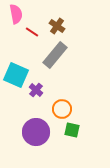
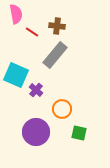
brown cross: rotated 28 degrees counterclockwise
green square: moved 7 px right, 3 px down
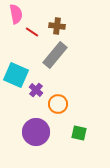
orange circle: moved 4 px left, 5 px up
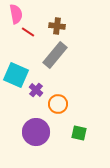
red line: moved 4 px left
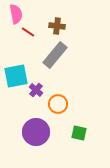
cyan square: moved 1 px down; rotated 35 degrees counterclockwise
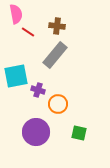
purple cross: moved 2 px right; rotated 24 degrees counterclockwise
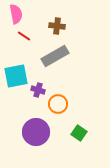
red line: moved 4 px left, 4 px down
gray rectangle: moved 1 px down; rotated 20 degrees clockwise
green square: rotated 21 degrees clockwise
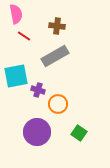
purple circle: moved 1 px right
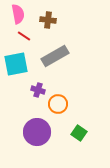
pink semicircle: moved 2 px right
brown cross: moved 9 px left, 6 px up
cyan square: moved 12 px up
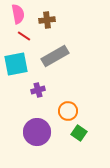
brown cross: moved 1 px left; rotated 14 degrees counterclockwise
purple cross: rotated 32 degrees counterclockwise
orange circle: moved 10 px right, 7 px down
